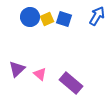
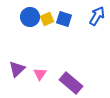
pink triangle: rotated 24 degrees clockwise
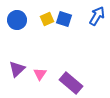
blue circle: moved 13 px left, 3 px down
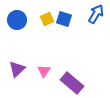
blue arrow: moved 1 px left, 2 px up
pink triangle: moved 4 px right, 3 px up
purple rectangle: moved 1 px right
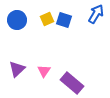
blue square: moved 1 px down
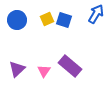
purple rectangle: moved 2 px left, 17 px up
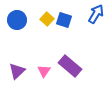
yellow square: rotated 24 degrees counterclockwise
purple triangle: moved 2 px down
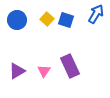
blue square: moved 2 px right
purple rectangle: rotated 25 degrees clockwise
purple triangle: rotated 12 degrees clockwise
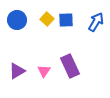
blue arrow: moved 8 px down
blue square: rotated 21 degrees counterclockwise
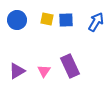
yellow square: rotated 32 degrees counterclockwise
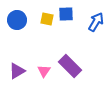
blue square: moved 6 px up
purple rectangle: rotated 20 degrees counterclockwise
